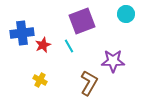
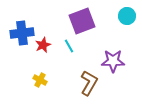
cyan circle: moved 1 px right, 2 px down
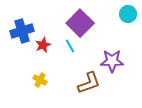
cyan circle: moved 1 px right, 2 px up
purple square: moved 2 px left, 2 px down; rotated 24 degrees counterclockwise
blue cross: moved 2 px up; rotated 10 degrees counterclockwise
cyan line: moved 1 px right
purple star: moved 1 px left
brown L-shape: rotated 40 degrees clockwise
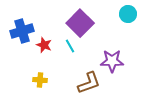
red star: moved 1 px right; rotated 28 degrees counterclockwise
yellow cross: rotated 24 degrees counterclockwise
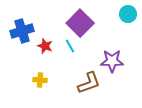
red star: moved 1 px right, 1 px down
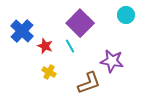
cyan circle: moved 2 px left, 1 px down
blue cross: rotated 30 degrees counterclockwise
purple star: rotated 10 degrees clockwise
yellow cross: moved 9 px right, 8 px up; rotated 24 degrees clockwise
